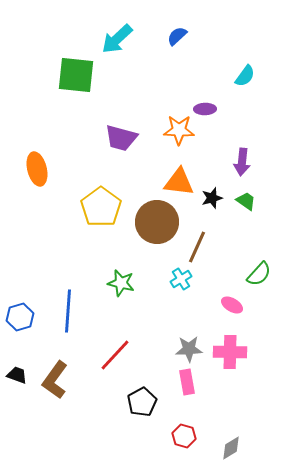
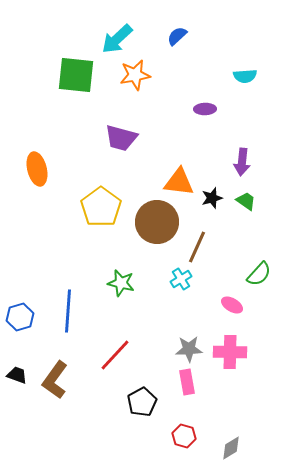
cyan semicircle: rotated 50 degrees clockwise
orange star: moved 44 px left, 55 px up; rotated 12 degrees counterclockwise
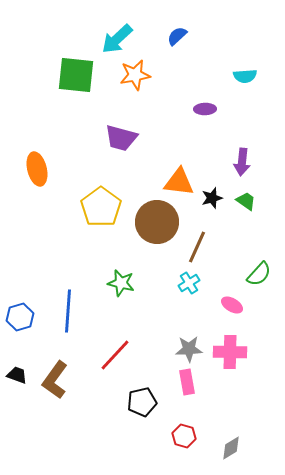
cyan cross: moved 8 px right, 4 px down
black pentagon: rotated 16 degrees clockwise
